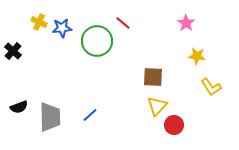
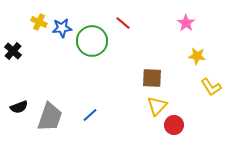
green circle: moved 5 px left
brown square: moved 1 px left, 1 px down
gray trapezoid: rotated 20 degrees clockwise
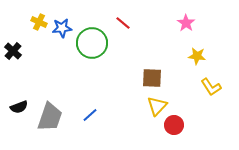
green circle: moved 2 px down
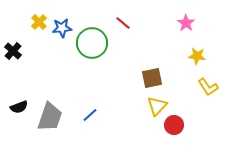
yellow cross: rotated 21 degrees clockwise
brown square: rotated 15 degrees counterclockwise
yellow L-shape: moved 3 px left
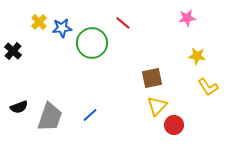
pink star: moved 1 px right, 5 px up; rotated 30 degrees clockwise
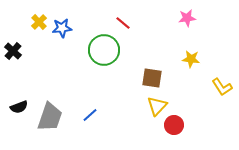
green circle: moved 12 px right, 7 px down
yellow star: moved 6 px left, 3 px down
brown square: rotated 20 degrees clockwise
yellow L-shape: moved 14 px right
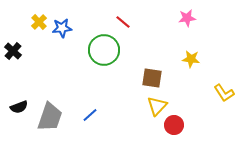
red line: moved 1 px up
yellow L-shape: moved 2 px right, 6 px down
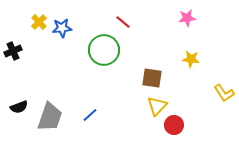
black cross: rotated 24 degrees clockwise
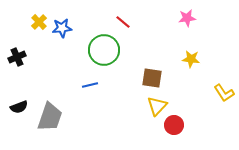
black cross: moved 4 px right, 6 px down
blue line: moved 30 px up; rotated 28 degrees clockwise
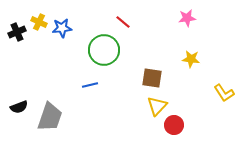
yellow cross: rotated 21 degrees counterclockwise
black cross: moved 25 px up
